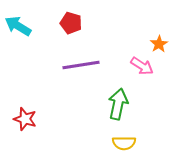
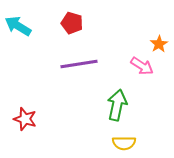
red pentagon: moved 1 px right
purple line: moved 2 px left, 1 px up
green arrow: moved 1 px left, 1 px down
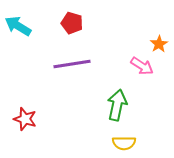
purple line: moved 7 px left
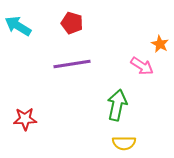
orange star: moved 1 px right; rotated 12 degrees counterclockwise
red star: rotated 20 degrees counterclockwise
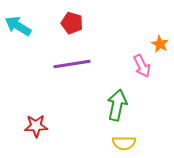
pink arrow: rotated 30 degrees clockwise
red star: moved 11 px right, 7 px down
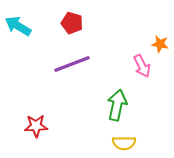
orange star: rotated 18 degrees counterclockwise
purple line: rotated 12 degrees counterclockwise
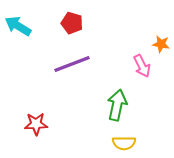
orange star: moved 1 px right
red star: moved 2 px up
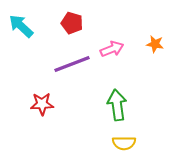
cyan arrow: moved 3 px right; rotated 12 degrees clockwise
orange star: moved 6 px left
pink arrow: moved 30 px left, 17 px up; rotated 85 degrees counterclockwise
green arrow: rotated 20 degrees counterclockwise
red star: moved 6 px right, 20 px up
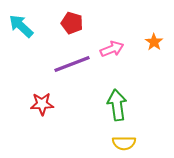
orange star: moved 1 px left, 2 px up; rotated 24 degrees clockwise
